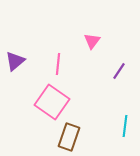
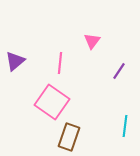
pink line: moved 2 px right, 1 px up
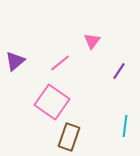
pink line: rotated 45 degrees clockwise
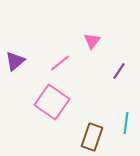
cyan line: moved 1 px right, 3 px up
brown rectangle: moved 23 px right
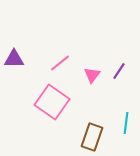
pink triangle: moved 34 px down
purple triangle: moved 1 px left, 2 px up; rotated 40 degrees clockwise
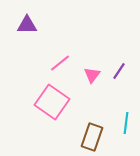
purple triangle: moved 13 px right, 34 px up
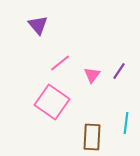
purple triangle: moved 11 px right; rotated 50 degrees clockwise
brown rectangle: rotated 16 degrees counterclockwise
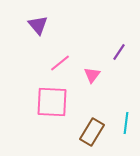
purple line: moved 19 px up
pink square: rotated 32 degrees counterclockwise
brown rectangle: moved 5 px up; rotated 28 degrees clockwise
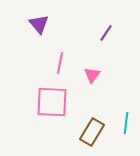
purple triangle: moved 1 px right, 1 px up
purple line: moved 13 px left, 19 px up
pink line: rotated 40 degrees counterclockwise
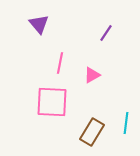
pink triangle: rotated 24 degrees clockwise
